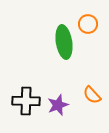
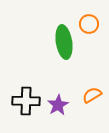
orange circle: moved 1 px right
orange semicircle: rotated 102 degrees clockwise
purple star: rotated 10 degrees counterclockwise
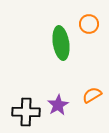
green ellipse: moved 3 px left, 1 px down
black cross: moved 11 px down
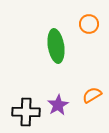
green ellipse: moved 5 px left, 3 px down
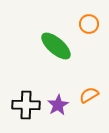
green ellipse: rotated 40 degrees counterclockwise
orange semicircle: moved 3 px left
black cross: moved 7 px up
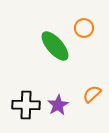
orange circle: moved 5 px left, 4 px down
green ellipse: moved 1 px left; rotated 8 degrees clockwise
orange semicircle: moved 3 px right, 1 px up; rotated 12 degrees counterclockwise
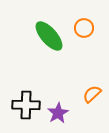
green ellipse: moved 6 px left, 10 px up
purple star: moved 8 px down
